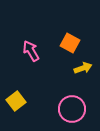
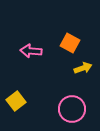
pink arrow: rotated 55 degrees counterclockwise
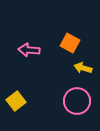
pink arrow: moved 2 px left, 1 px up
yellow arrow: rotated 144 degrees counterclockwise
pink circle: moved 5 px right, 8 px up
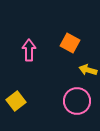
pink arrow: rotated 85 degrees clockwise
yellow arrow: moved 5 px right, 2 px down
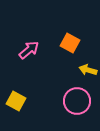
pink arrow: rotated 50 degrees clockwise
yellow square: rotated 24 degrees counterclockwise
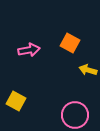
pink arrow: rotated 30 degrees clockwise
pink circle: moved 2 px left, 14 px down
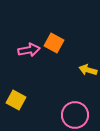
orange square: moved 16 px left
yellow square: moved 1 px up
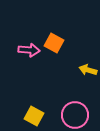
pink arrow: rotated 15 degrees clockwise
yellow square: moved 18 px right, 16 px down
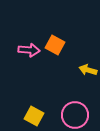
orange square: moved 1 px right, 2 px down
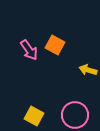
pink arrow: rotated 50 degrees clockwise
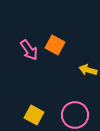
yellow square: moved 1 px up
